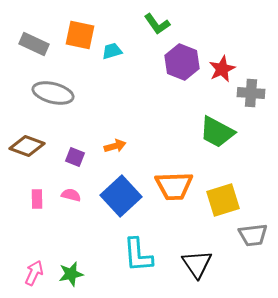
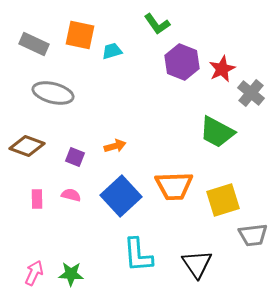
gray cross: rotated 36 degrees clockwise
green star: rotated 15 degrees clockwise
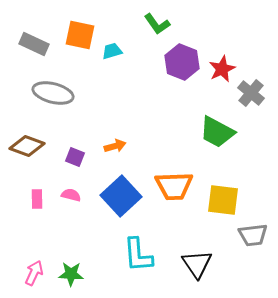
yellow square: rotated 24 degrees clockwise
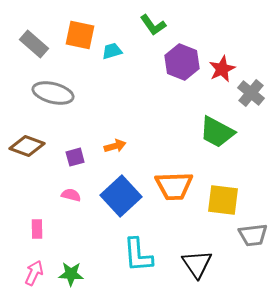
green L-shape: moved 4 px left, 1 px down
gray rectangle: rotated 16 degrees clockwise
purple square: rotated 36 degrees counterclockwise
pink rectangle: moved 30 px down
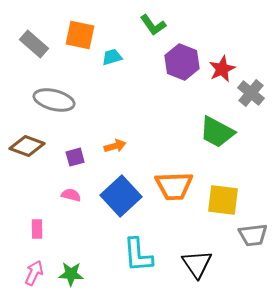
cyan trapezoid: moved 6 px down
gray ellipse: moved 1 px right, 7 px down
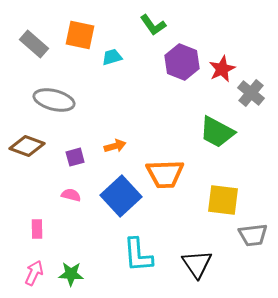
orange trapezoid: moved 9 px left, 12 px up
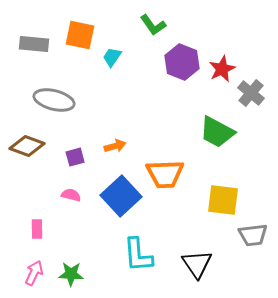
gray rectangle: rotated 36 degrees counterclockwise
cyan trapezoid: rotated 40 degrees counterclockwise
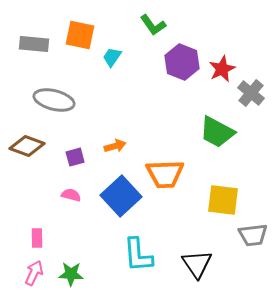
pink rectangle: moved 9 px down
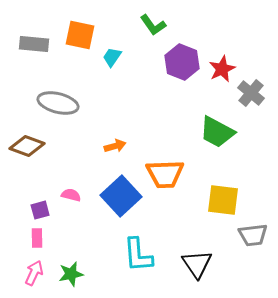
gray ellipse: moved 4 px right, 3 px down
purple square: moved 35 px left, 53 px down
green star: rotated 15 degrees counterclockwise
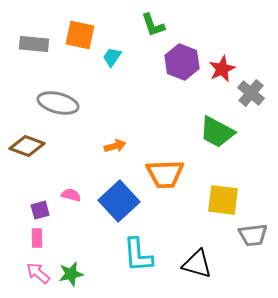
green L-shape: rotated 16 degrees clockwise
blue square: moved 2 px left, 5 px down
black triangle: rotated 40 degrees counterclockwise
pink arrow: moved 4 px right; rotated 75 degrees counterclockwise
